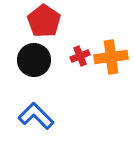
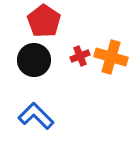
orange cross: rotated 24 degrees clockwise
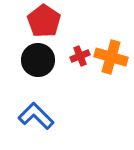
black circle: moved 4 px right
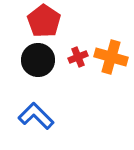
red cross: moved 2 px left, 1 px down
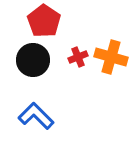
black circle: moved 5 px left
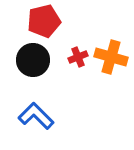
red pentagon: rotated 24 degrees clockwise
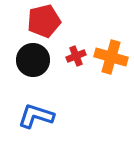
red cross: moved 2 px left, 1 px up
blue L-shape: rotated 27 degrees counterclockwise
